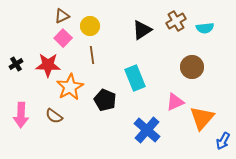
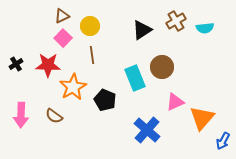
brown circle: moved 30 px left
orange star: moved 3 px right
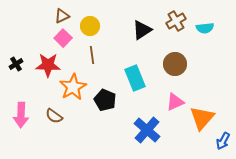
brown circle: moved 13 px right, 3 px up
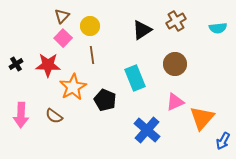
brown triangle: rotated 21 degrees counterclockwise
cyan semicircle: moved 13 px right
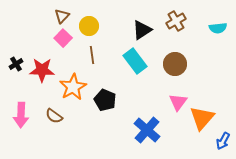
yellow circle: moved 1 px left
red star: moved 6 px left, 5 px down
cyan rectangle: moved 17 px up; rotated 15 degrees counterclockwise
pink triangle: moved 3 px right; rotated 30 degrees counterclockwise
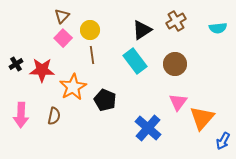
yellow circle: moved 1 px right, 4 px down
brown semicircle: rotated 114 degrees counterclockwise
blue cross: moved 1 px right, 2 px up
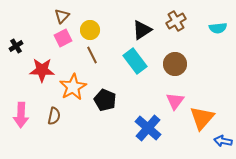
pink square: rotated 18 degrees clockwise
brown line: rotated 18 degrees counterclockwise
black cross: moved 18 px up
pink triangle: moved 3 px left, 1 px up
blue arrow: rotated 72 degrees clockwise
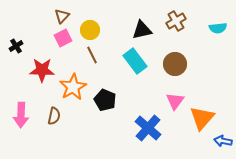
black triangle: rotated 20 degrees clockwise
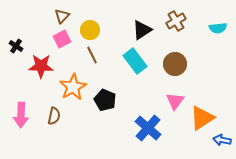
black triangle: rotated 20 degrees counterclockwise
pink square: moved 1 px left, 1 px down
black cross: rotated 24 degrees counterclockwise
red star: moved 1 px left, 4 px up
orange triangle: rotated 16 degrees clockwise
blue arrow: moved 1 px left, 1 px up
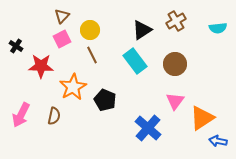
pink arrow: rotated 25 degrees clockwise
blue arrow: moved 4 px left, 1 px down
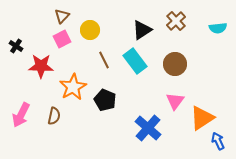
brown cross: rotated 12 degrees counterclockwise
brown line: moved 12 px right, 5 px down
blue arrow: rotated 54 degrees clockwise
